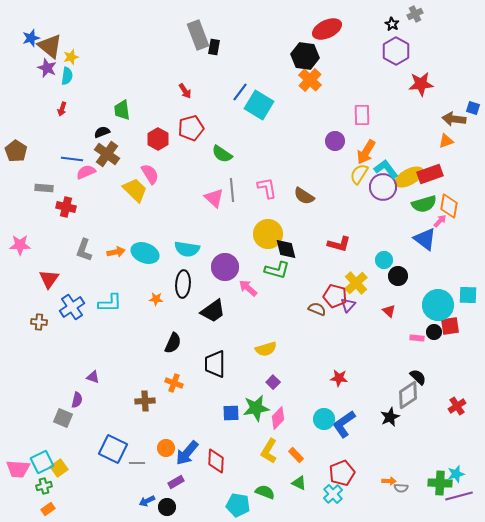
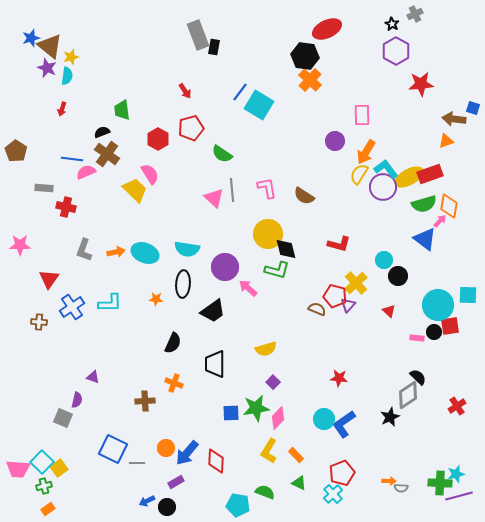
cyan square at (42, 462): rotated 20 degrees counterclockwise
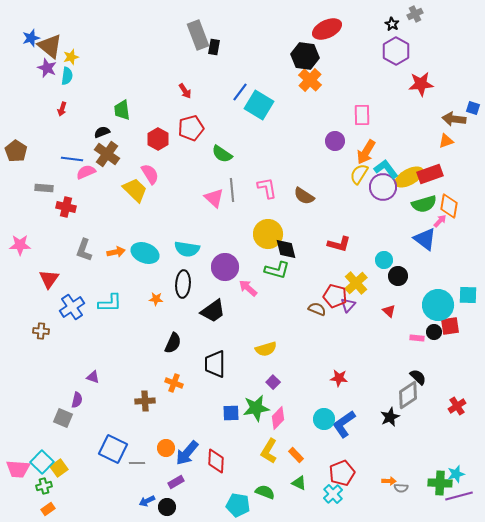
brown cross at (39, 322): moved 2 px right, 9 px down
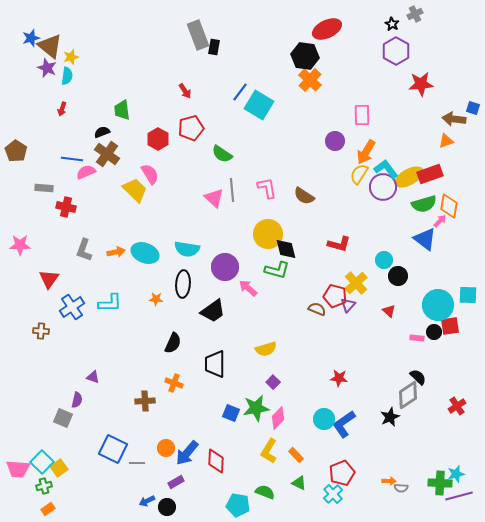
blue square at (231, 413): rotated 24 degrees clockwise
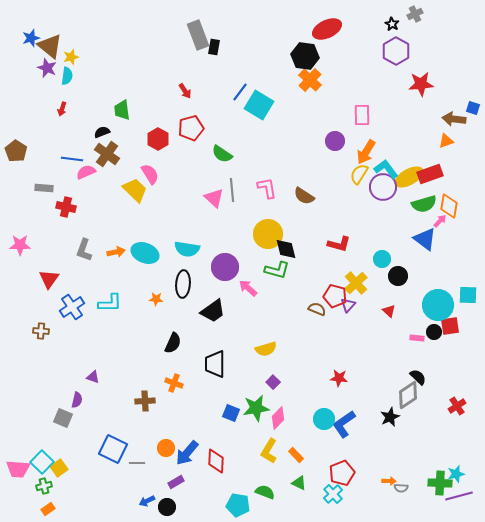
cyan circle at (384, 260): moved 2 px left, 1 px up
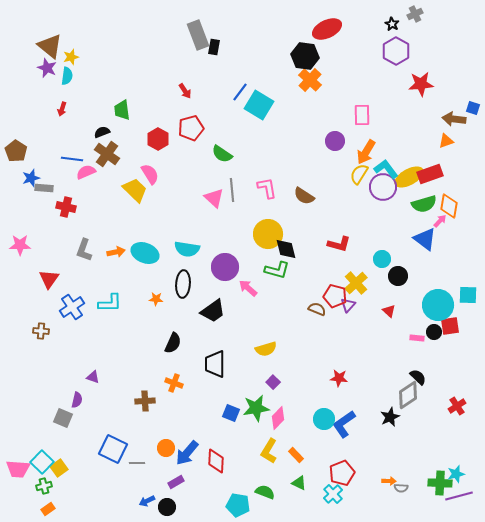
blue star at (31, 38): moved 140 px down
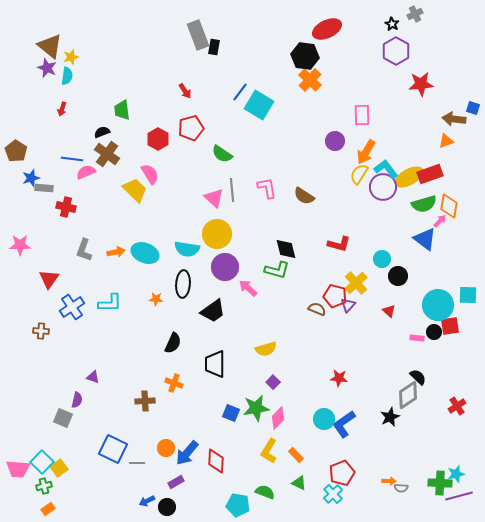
yellow circle at (268, 234): moved 51 px left
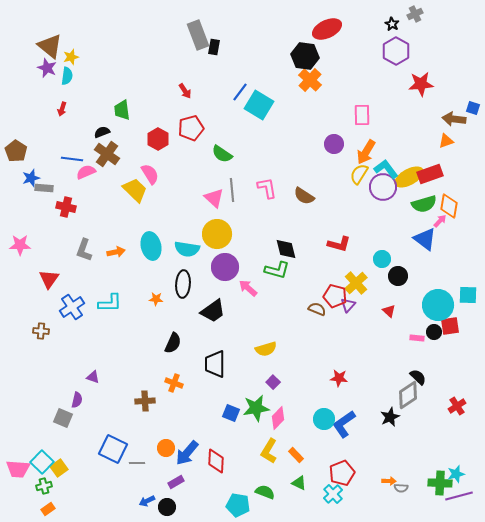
purple circle at (335, 141): moved 1 px left, 3 px down
cyan ellipse at (145, 253): moved 6 px right, 7 px up; rotated 56 degrees clockwise
